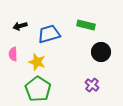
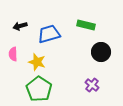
green pentagon: moved 1 px right
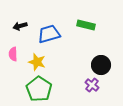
black circle: moved 13 px down
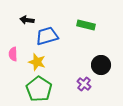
black arrow: moved 7 px right, 6 px up; rotated 24 degrees clockwise
blue trapezoid: moved 2 px left, 2 px down
purple cross: moved 8 px left, 1 px up
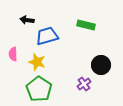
purple cross: rotated 16 degrees clockwise
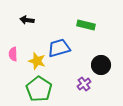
blue trapezoid: moved 12 px right, 12 px down
yellow star: moved 1 px up
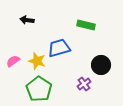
pink semicircle: moved 7 px down; rotated 56 degrees clockwise
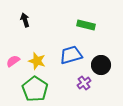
black arrow: moved 2 px left; rotated 64 degrees clockwise
blue trapezoid: moved 12 px right, 7 px down
purple cross: moved 1 px up
green pentagon: moved 4 px left
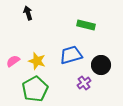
black arrow: moved 3 px right, 7 px up
green pentagon: rotated 10 degrees clockwise
